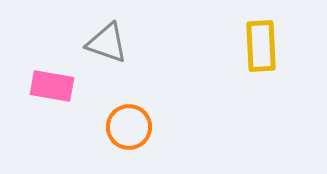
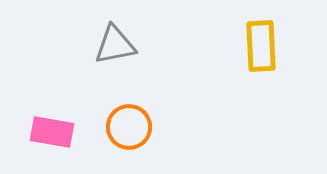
gray triangle: moved 8 px right, 2 px down; rotated 30 degrees counterclockwise
pink rectangle: moved 46 px down
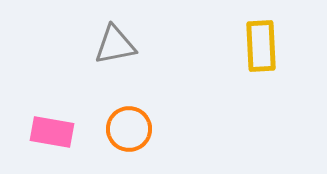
orange circle: moved 2 px down
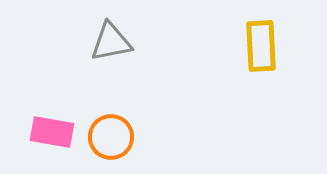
gray triangle: moved 4 px left, 3 px up
orange circle: moved 18 px left, 8 px down
